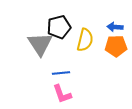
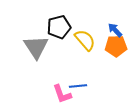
blue arrow: moved 3 px down; rotated 42 degrees clockwise
yellow semicircle: rotated 55 degrees counterclockwise
gray triangle: moved 4 px left, 3 px down
blue line: moved 17 px right, 13 px down
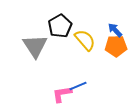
black pentagon: moved 1 px right, 1 px up; rotated 15 degrees counterclockwise
gray triangle: moved 1 px left, 1 px up
blue line: rotated 18 degrees counterclockwise
pink L-shape: rotated 100 degrees clockwise
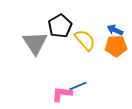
blue arrow: rotated 21 degrees counterclockwise
gray triangle: moved 3 px up
pink L-shape: rotated 15 degrees clockwise
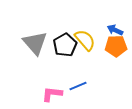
black pentagon: moved 5 px right, 19 px down
gray triangle: rotated 8 degrees counterclockwise
pink L-shape: moved 10 px left
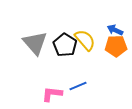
black pentagon: rotated 10 degrees counterclockwise
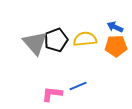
blue arrow: moved 3 px up
yellow semicircle: moved 1 px up; rotated 55 degrees counterclockwise
black pentagon: moved 9 px left, 5 px up; rotated 20 degrees clockwise
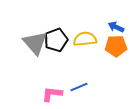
blue arrow: moved 1 px right
blue line: moved 1 px right, 1 px down
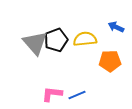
orange pentagon: moved 6 px left, 15 px down
blue line: moved 2 px left, 8 px down
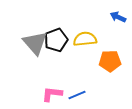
blue arrow: moved 2 px right, 10 px up
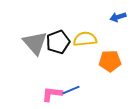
blue arrow: rotated 42 degrees counterclockwise
black pentagon: moved 2 px right, 2 px down
blue line: moved 6 px left, 5 px up
